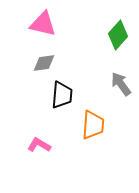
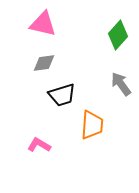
black trapezoid: rotated 68 degrees clockwise
orange trapezoid: moved 1 px left
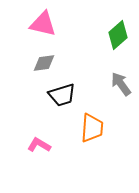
green diamond: rotated 8 degrees clockwise
orange trapezoid: moved 3 px down
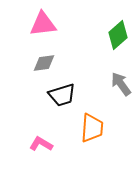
pink triangle: rotated 20 degrees counterclockwise
pink L-shape: moved 2 px right, 1 px up
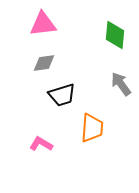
green diamond: moved 3 px left; rotated 44 degrees counterclockwise
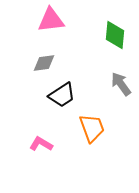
pink triangle: moved 8 px right, 4 px up
black trapezoid: rotated 16 degrees counterclockwise
orange trapezoid: rotated 24 degrees counterclockwise
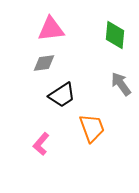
pink triangle: moved 9 px down
pink L-shape: rotated 80 degrees counterclockwise
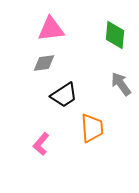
black trapezoid: moved 2 px right
orange trapezoid: rotated 16 degrees clockwise
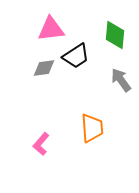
gray diamond: moved 5 px down
gray arrow: moved 4 px up
black trapezoid: moved 12 px right, 39 px up
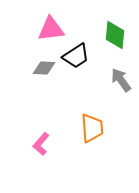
gray diamond: rotated 10 degrees clockwise
